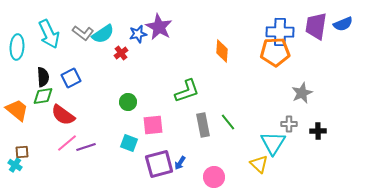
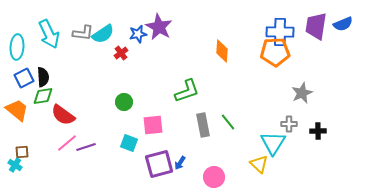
gray L-shape: rotated 30 degrees counterclockwise
blue square: moved 47 px left
green circle: moved 4 px left
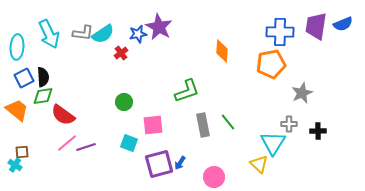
orange pentagon: moved 4 px left, 12 px down; rotated 8 degrees counterclockwise
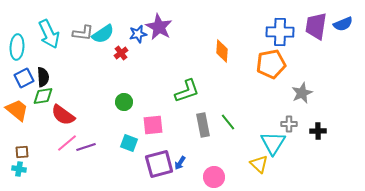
cyan cross: moved 4 px right, 4 px down; rotated 24 degrees counterclockwise
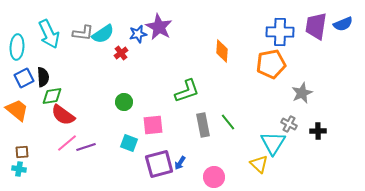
green diamond: moved 9 px right
gray cross: rotated 28 degrees clockwise
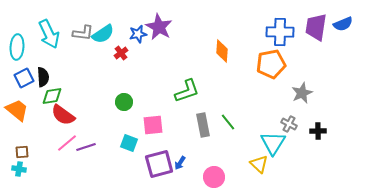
purple trapezoid: moved 1 px down
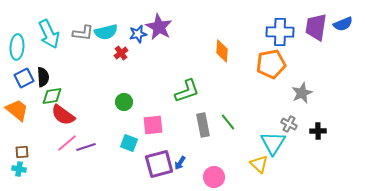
cyan semicircle: moved 3 px right, 2 px up; rotated 20 degrees clockwise
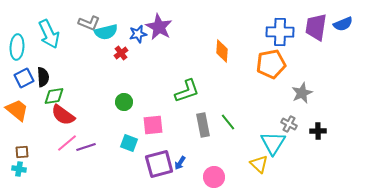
gray L-shape: moved 6 px right, 10 px up; rotated 15 degrees clockwise
green diamond: moved 2 px right
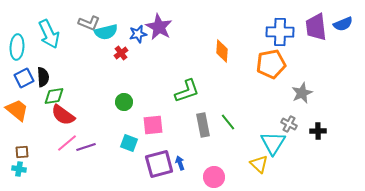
purple trapezoid: rotated 16 degrees counterclockwise
blue arrow: rotated 128 degrees clockwise
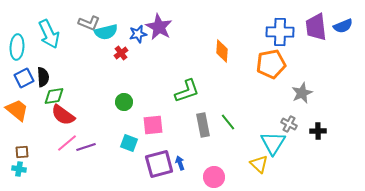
blue semicircle: moved 2 px down
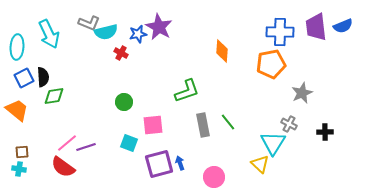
red cross: rotated 24 degrees counterclockwise
red semicircle: moved 52 px down
black cross: moved 7 px right, 1 px down
yellow triangle: moved 1 px right
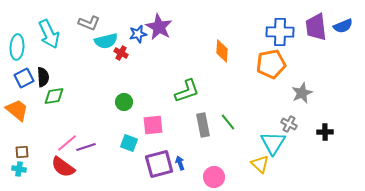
cyan semicircle: moved 9 px down
